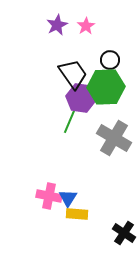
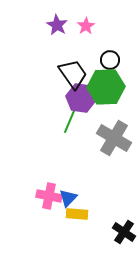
purple star: rotated 15 degrees counterclockwise
blue triangle: rotated 12 degrees clockwise
black cross: moved 1 px up
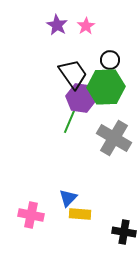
pink cross: moved 18 px left, 19 px down
yellow rectangle: moved 3 px right
black cross: rotated 25 degrees counterclockwise
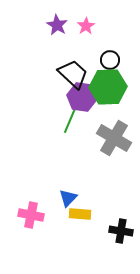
black trapezoid: rotated 12 degrees counterclockwise
green hexagon: moved 2 px right
purple hexagon: moved 1 px right, 1 px up
black cross: moved 3 px left, 1 px up
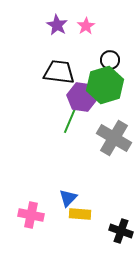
black trapezoid: moved 14 px left, 2 px up; rotated 36 degrees counterclockwise
green hexagon: moved 3 px left, 2 px up; rotated 15 degrees counterclockwise
black cross: rotated 10 degrees clockwise
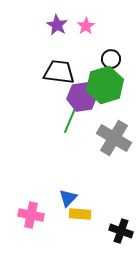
black circle: moved 1 px right, 1 px up
purple hexagon: rotated 16 degrees counterclockwise
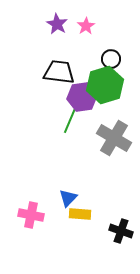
purple star: moved 1 px up
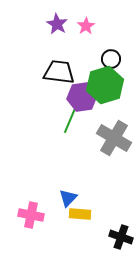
black cross: moved 6 px down
